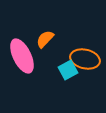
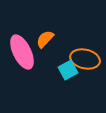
pink ellipse: moved 4 px up
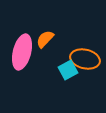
pink ellipse: rotated 40 degrees clockwise
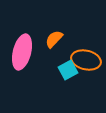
orange semicircle: moved 9 px right
orange ellipse: moved 1 px right, 1 px down
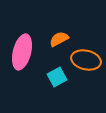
orange semicircle: moved 5 px right; rotated 18 degrees clockwise
cyan square: moved 11 px left, 7 px down
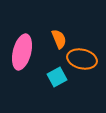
orange semicircle: rotated 96 degrees clockwise
orange ellipse: moved 4 px left, 1 px up
